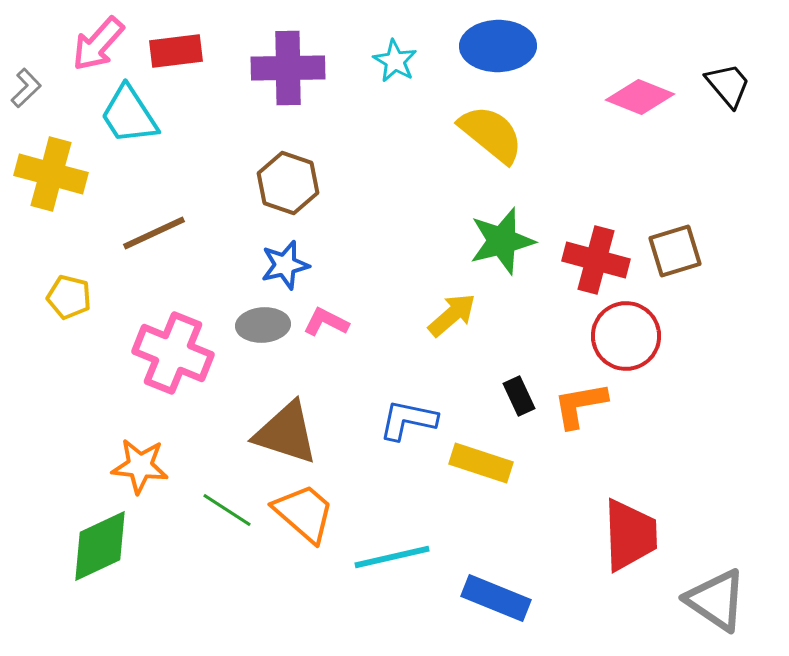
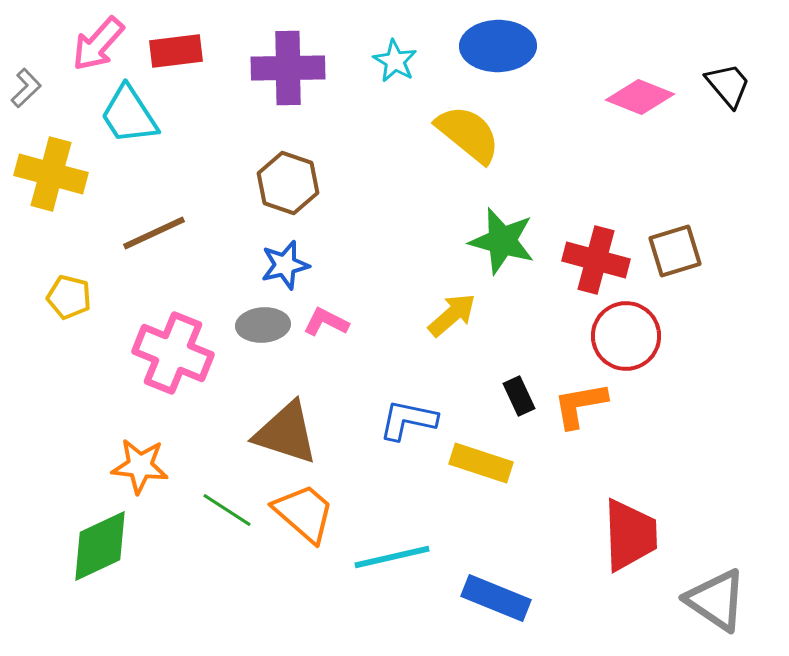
yellow semicircle: moved 23 px left
green star: rotated 30 degrees clockwise
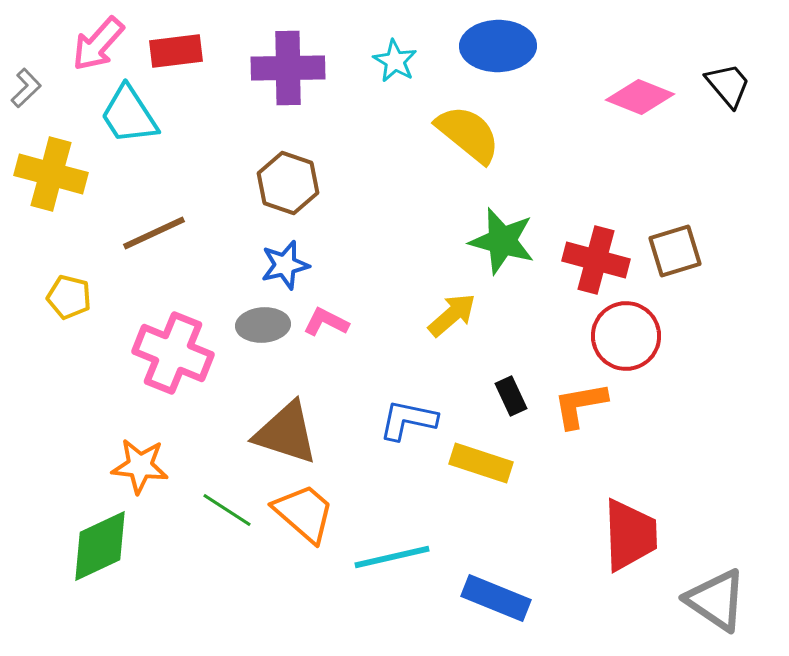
black rectangle: moved 8 px left
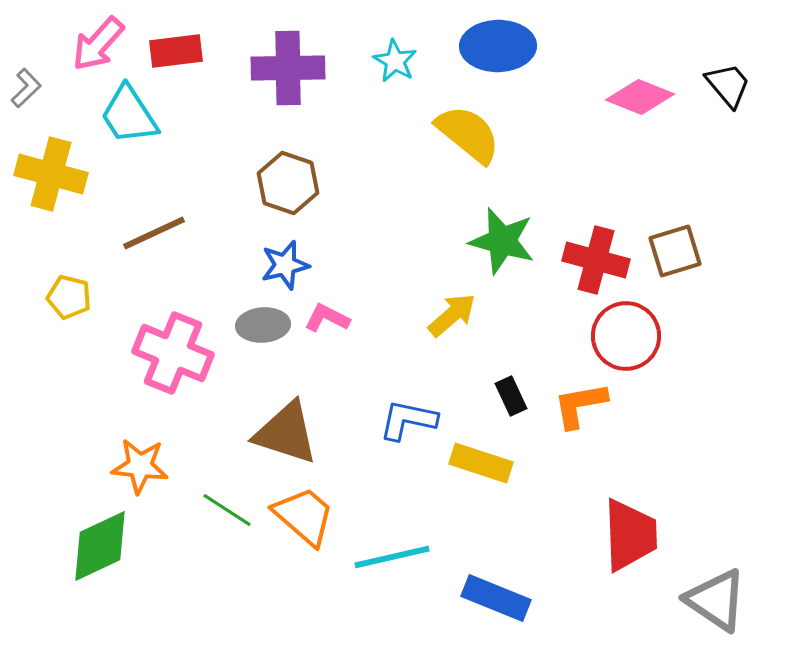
pink L-shape: moved 1 px right, 4 px up
orange trapezoid: moved 3 px down
